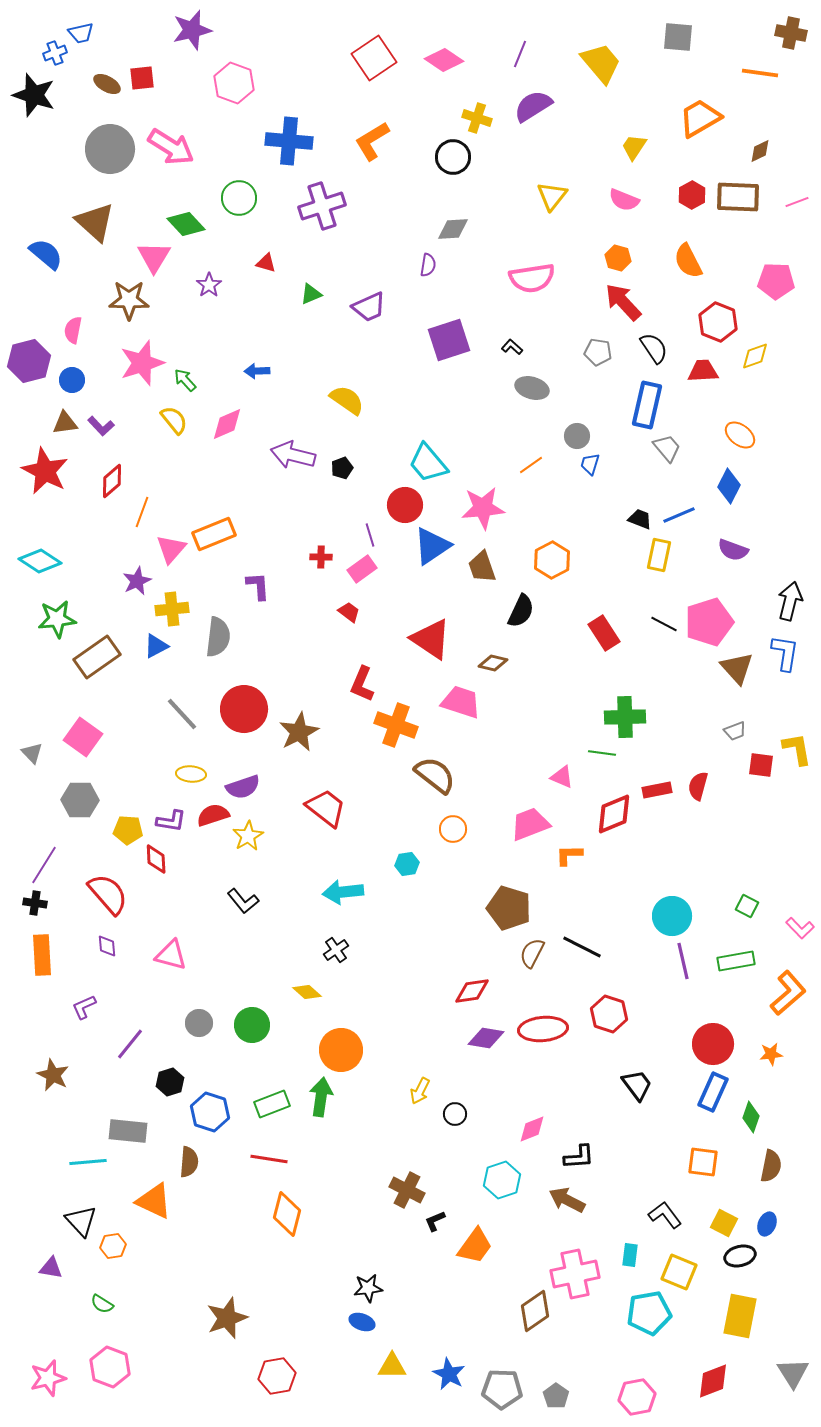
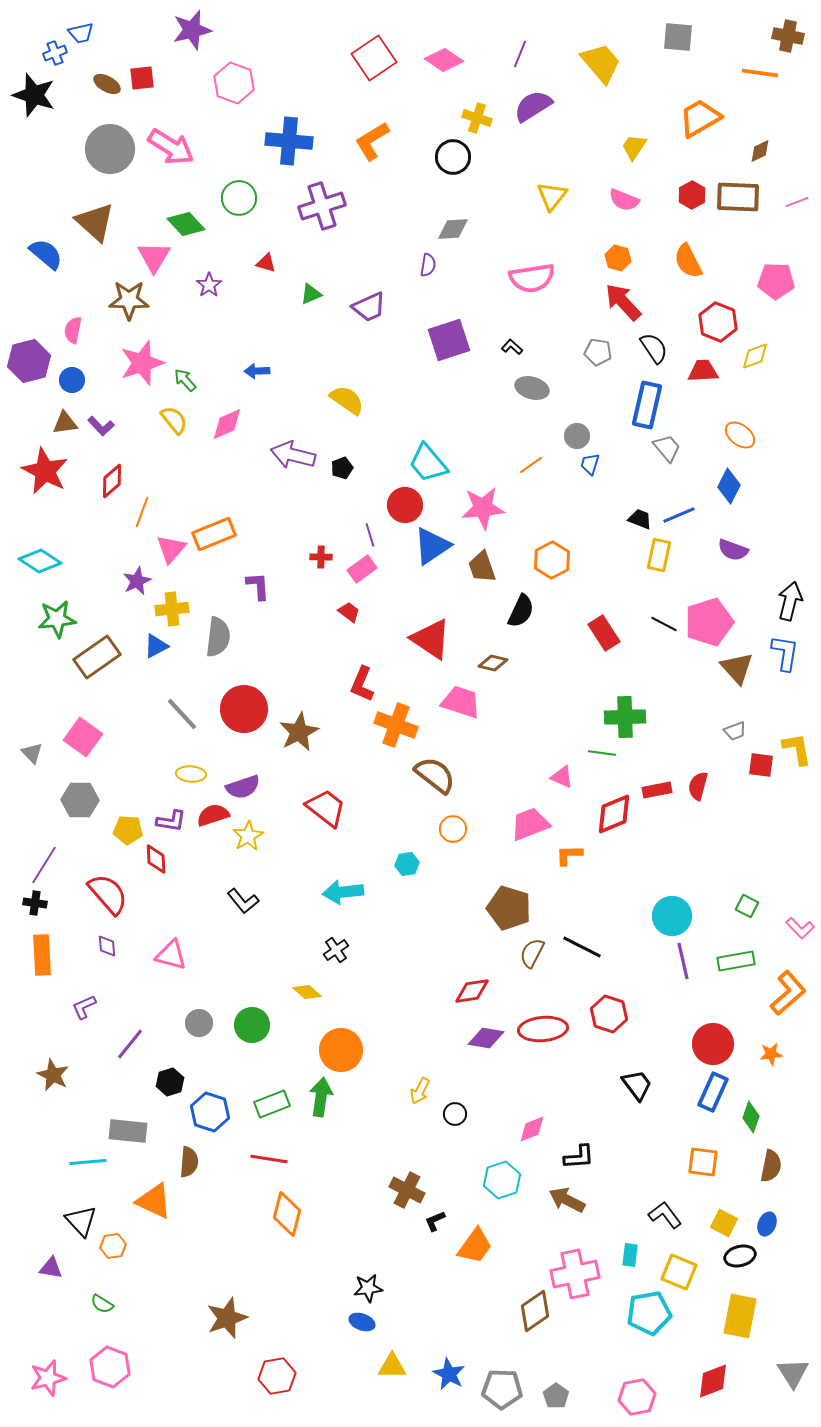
brown cross at (791, 33): moved 3 px left, 3 px down
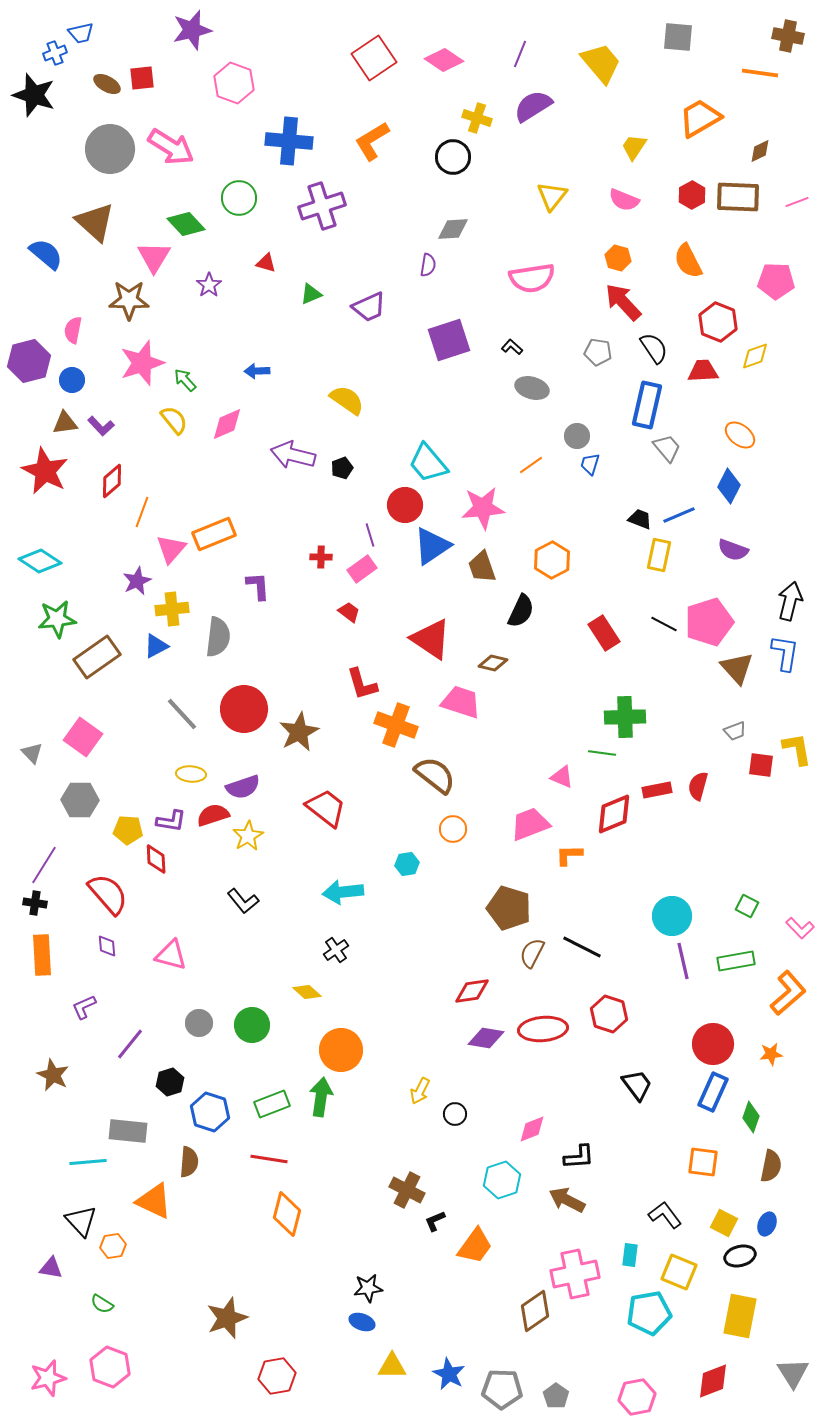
red L-shape at (362, 684): rotated 39 degrees counterclockwise
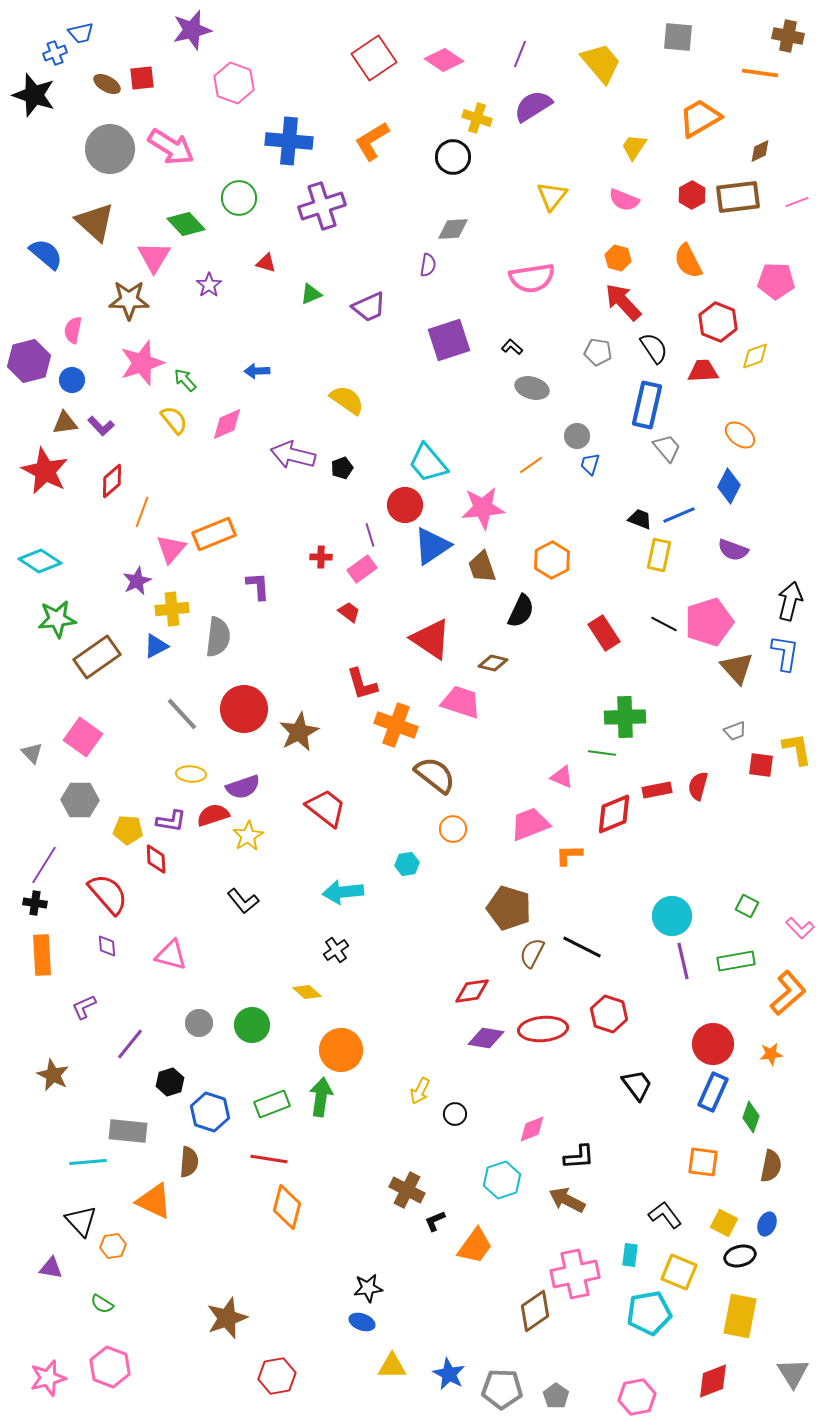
brown rectangle at (738, 197): rotated 9 degrees counterclockwise
orange diamond at (287, 1214): moved 7 px up
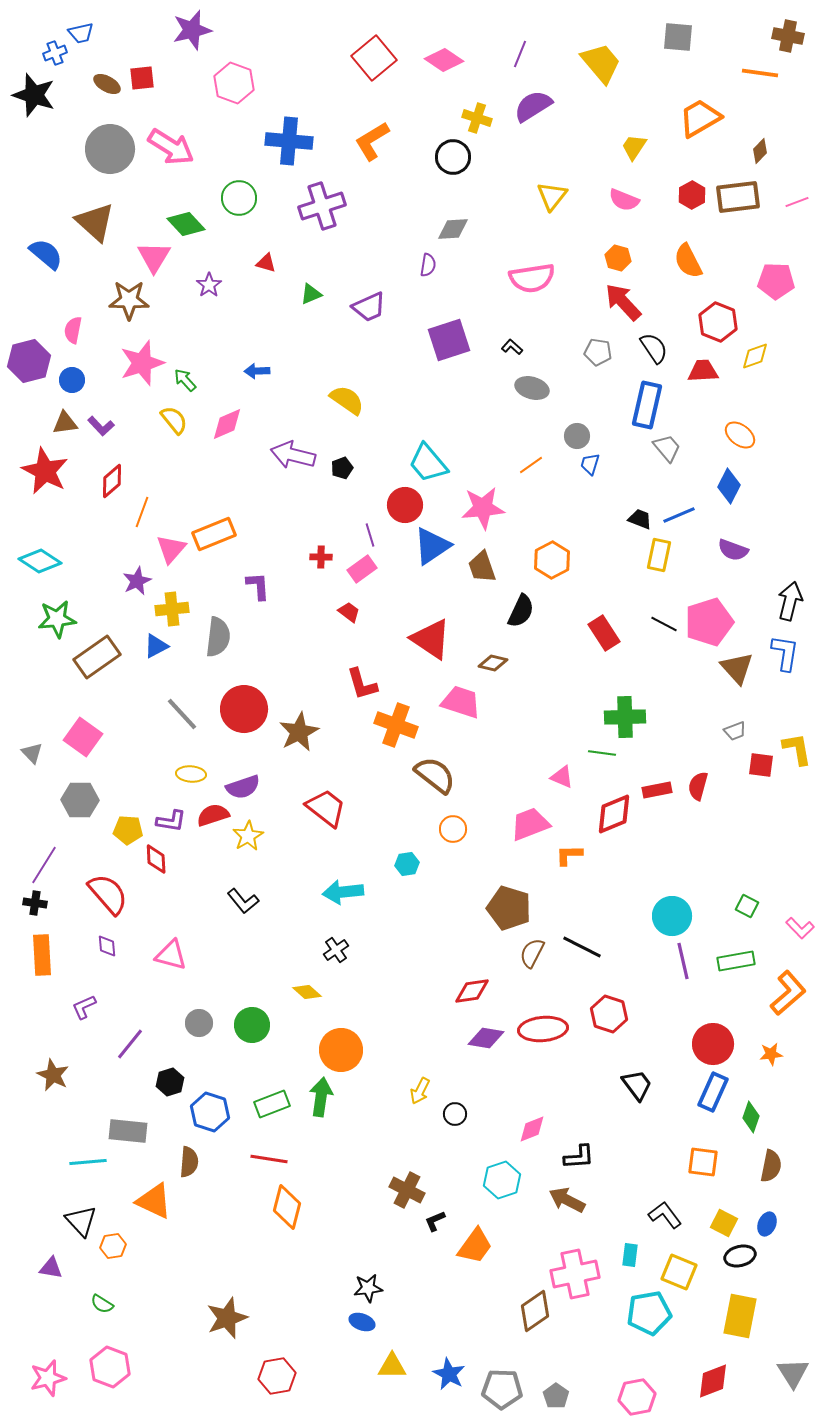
red square at (374, 58): rotated 6 degrees counterclockwise
brown diamond at (760, 151): rotated 20 degrees counterclockwise
